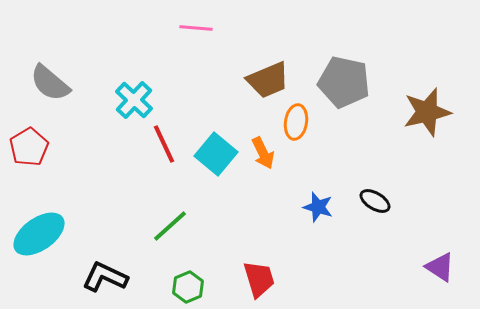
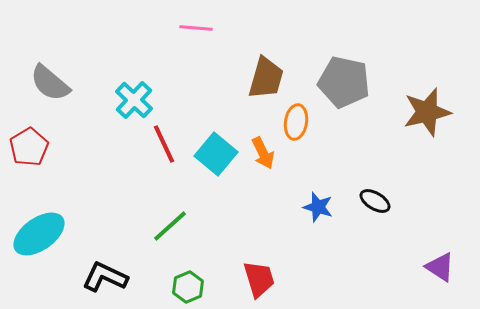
brown trapezoid: moved 2 px left, 2 px up; rotated 51 degrees counterclockwise
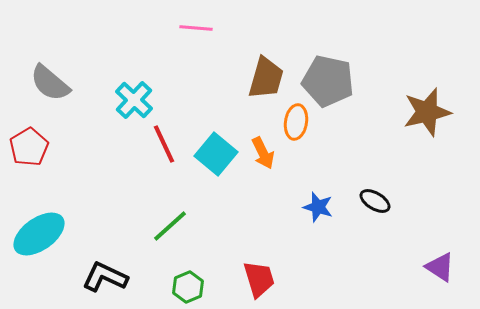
gray pentagon: moved 16 px left, 1 px up
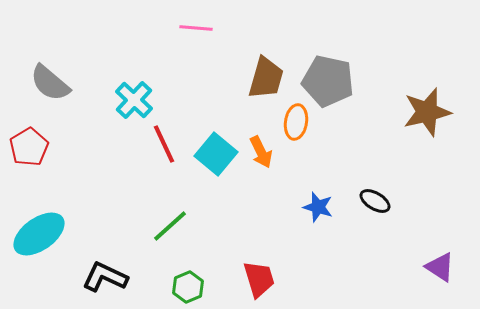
orange arrow: moved 2 px left, 1 px up
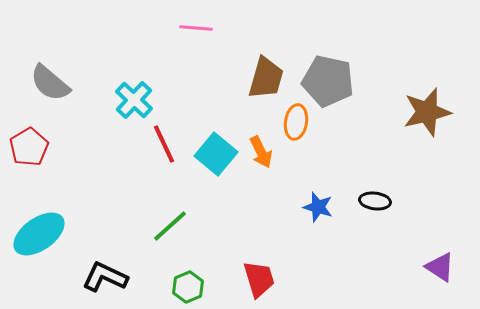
black ellipse: rotated 24 degrees counterclockwise
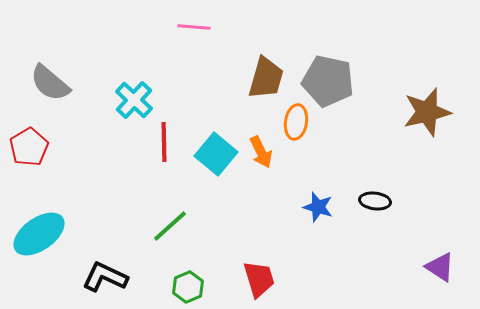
pink line: moved 2 px left, 1 px up
red line: moved 2 px up; rotated 24 degrees clockwise
